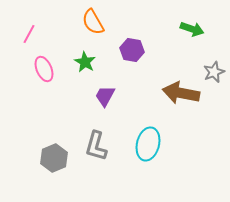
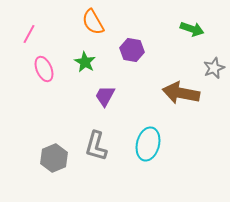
gray star: moved 4 px up
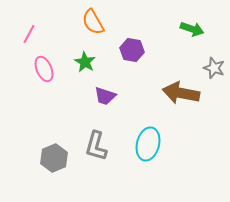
gray star: rotated 30 degrees counterclockwise
purple trapezoid: rotated 100 degrees counterclockwise
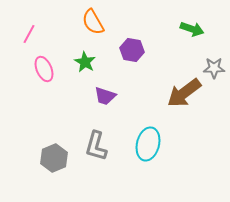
gray star: rotated 20 degrees counterclockwise
brown arrow: moved 3 px right; rotated 48 degrees counterclockwise
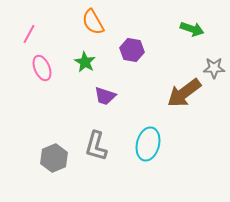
pink ellipse: moved 2 px left, 1 px up
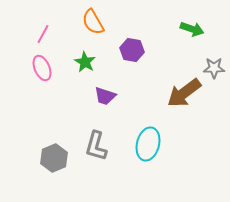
pink line: moved 14 px right
